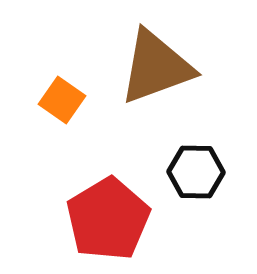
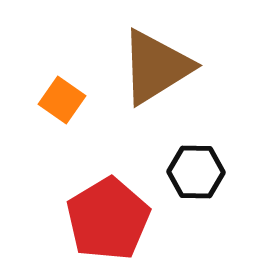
brown triangle: rotated 12 degrees counterclockwise
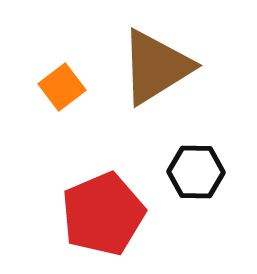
orange square: moved 13 px up; rotated 18 degrees clockwise
red pentagon: moved 5 px left, 5 px up; rotated 8 degrees clockwise
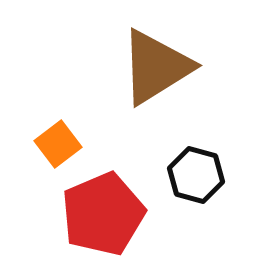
orange square: moved 4 px left, 57 px down
black hexagon: moved 3 px down; rotated 14 degrees clockwise
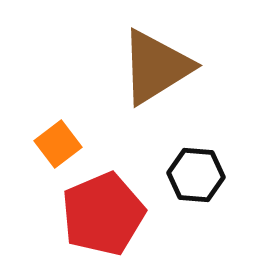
black hexagon: rotated 10 degrees counterclockwise
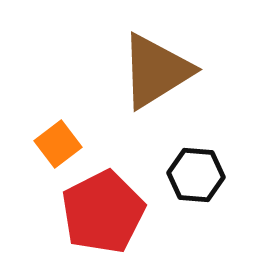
brown triangle: moved 4 px down
red pentagon: moved 2 px up; rotated 4 degrees counterclockwise
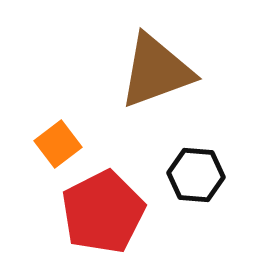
brown triangle: rotated 12 degrees clockwise
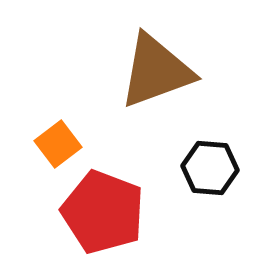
black hexagon: moved 14 px right, 7 px up
red pentagon: rotated 24 degrees counterclockwise
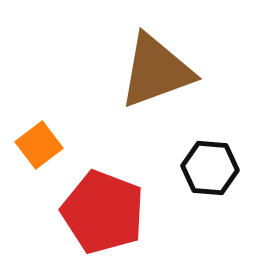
orange square: moved 19 px left, 1 px down
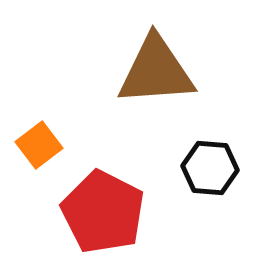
brown triangle: rotated 16 degrees clockwise
red pentagon: rotated 6 degrees clockwise
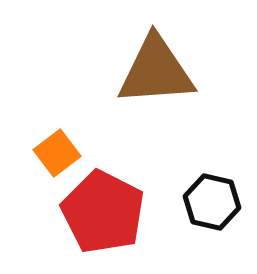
orange square: moved 18 px right, 8 px down
black hexagon: moved 2 px right, 34 px down; rotated 8 degrees clockwise
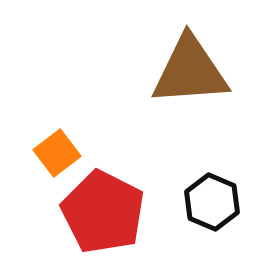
brown triangle: moved 34 px right
black hexagon: rotated 10 degrees clockwise
